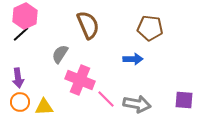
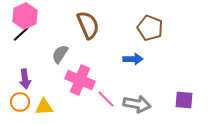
brown pentagon: rotated 15 degrees clockwise
purple arrow: moved 7 px right, 1 px down
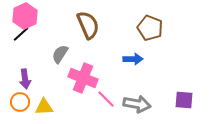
pink cross: moved 3 px right, 2 px up
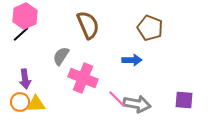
gray semicircle: moved 1 px right, 2 px down
blue arrow: moved 1 px left, 1 px down
pink line: moved 11 px right
yellow triangle: moved 8 px left, 3 px up
